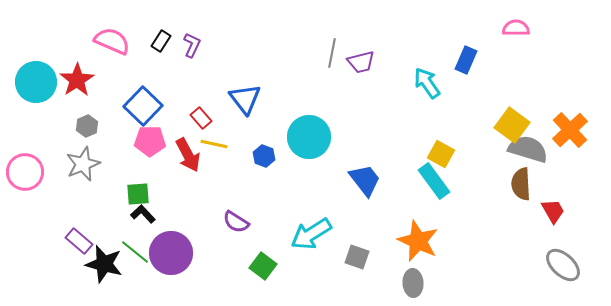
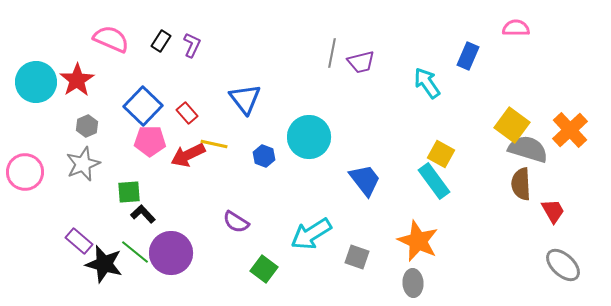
pink semicircle at (112, 41): moved 1 px left, 2 px up
blue rectangle at (466, 60): moved 2 px right, 4 px up
red rectangle at (201, 118): moved 14 px left, 5 px up
red arrow at (188, 155): rotated 92 degrees clockwise
green square at (138, 194): moved 9 px left, 2 px up
green square at (263, 266): moved 1 px right, 3 px down
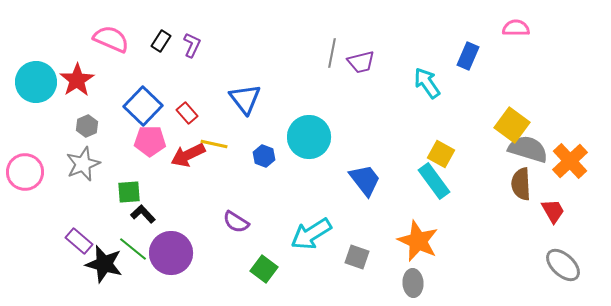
orange cross at (570, 130): moved 31 px down
green line at (135, 252): moved 2 px left, 3 px up
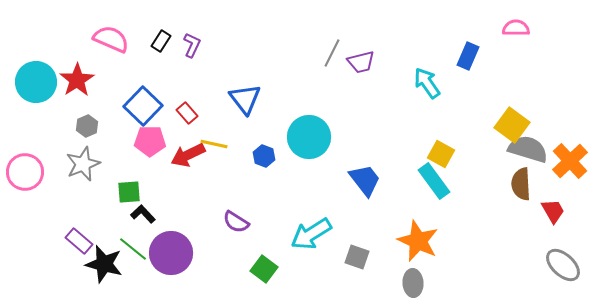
gray line at (332, 53): rotated 16 degrees clockwise
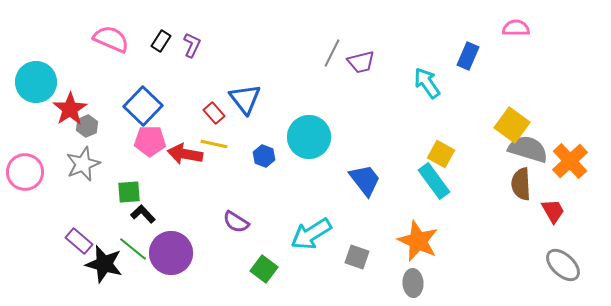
red star at (77, 80): moved 7 px left, 29 px down
red rectangle at (187, 113): moved 27 px right
red arrow at (188, 155): moved 3 px left, 1 px up; rotated 36 degrees clockwise
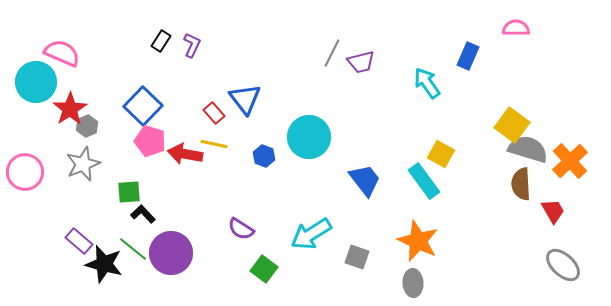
pink semicircle at (111, 39): moved 49 px left, 14 px down
pink pentagon at (150, 141): rotated 16 degrees clockwise
cyan rectangle at (434, 181): moved 10 px left
purple semicircle at (236, 222): moved 5 px right, 7 px down
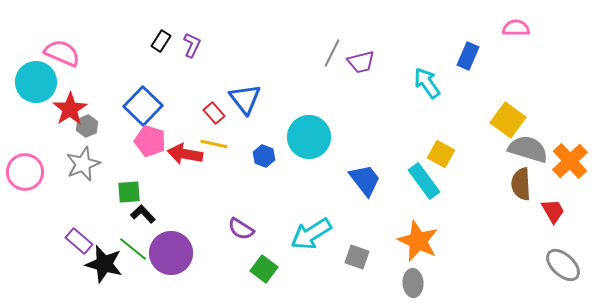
yellow square at (512, 125): moved 4 px left, 5 px up
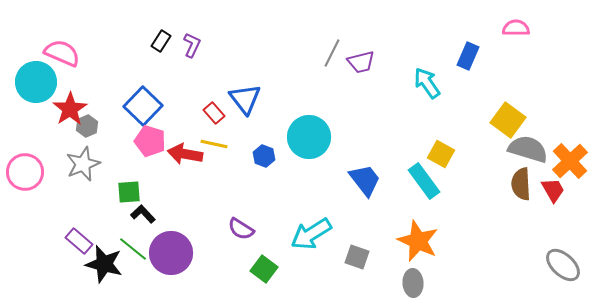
red trapezoid at (553, 211): moved 21 px up
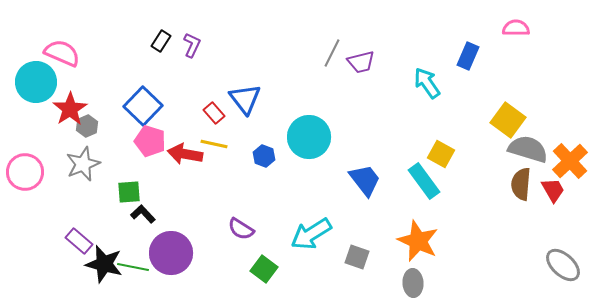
brown semicircle at (521, 184): rotated 8 degrees clockwise
green line at (133, 249): moved 18 px down; rotated 28 degrees counterclockwise
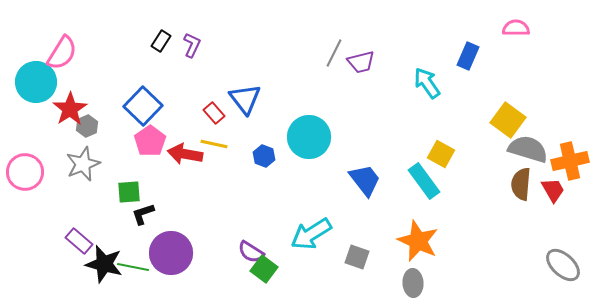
pink semicircle at (62, 53): rotated 99 degrees clockwise
gray line at (332, 53): moved 2 px right
pink pentagon at (150, 141): rotated 20 degrees clockwise
orange cross at (570, 161): rotated 30 degrees clockwise
black L-shape at (143, 214): rotated 65 degrees counterclockwise
purple semicircle at (241, 229): moved 10 px right, 23 px down
